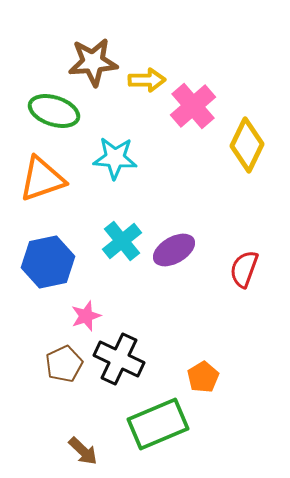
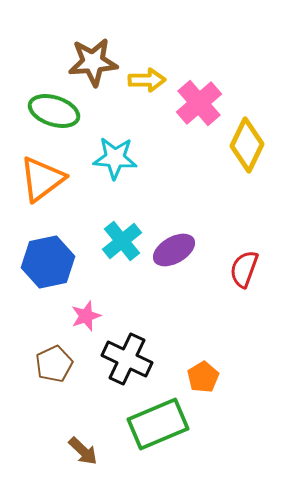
pink cross: moved 6 px right, 3 px up
orange triangle: rotated 18 degrees counterclockwise
black cross: moved 8 px right
brown pentagon: moved 10 px left
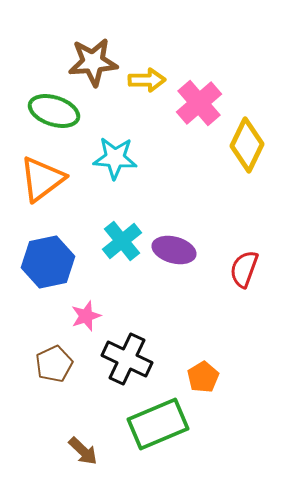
purple ellipse: rotated 45 degrees clockwise
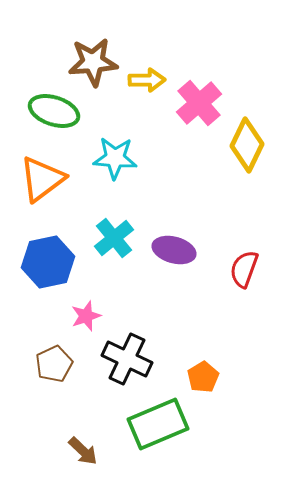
cyan cross: moved 8 px left, 3 px up
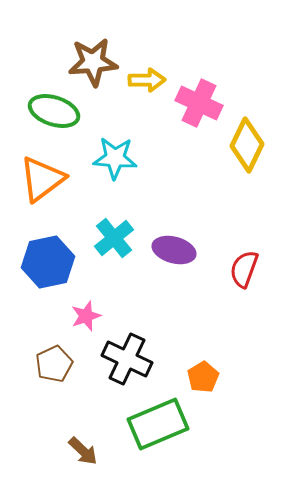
pink cross: rotated 24 degrees counterclockwise
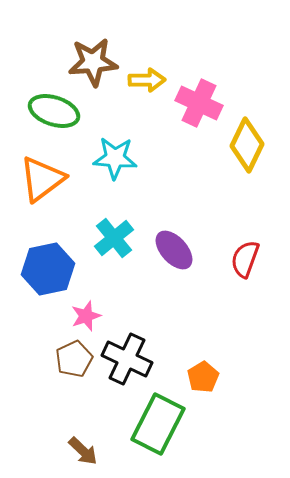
purple ellipse: rotated 33 degrees clockwise
blue hexagon: moved 7 px down
red semicircle: moved 1 px right, 10 px up
brown pentagon: moved 20 px right, 5 px up
green rectangle: rotated 40 degrees counterclockwise
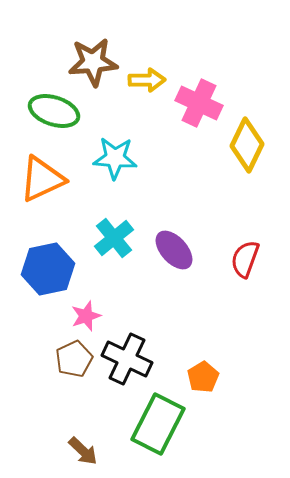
orange triangle: rotated 12 degrees clockwise
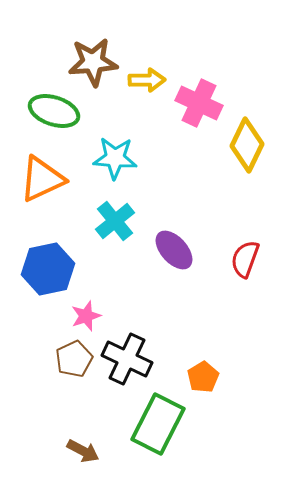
cyan cross: moved 1 px right, 17 px up
brown arrow: rotated 16 degrees counterclockwise
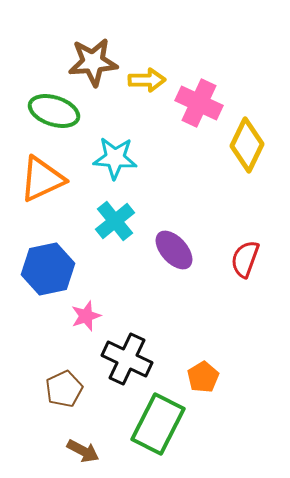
brown pentagon: moved 10 px left, 30 px down
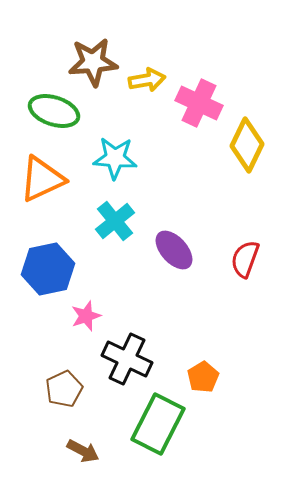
yellow arrow: rotated 9 degrees counterclockwise
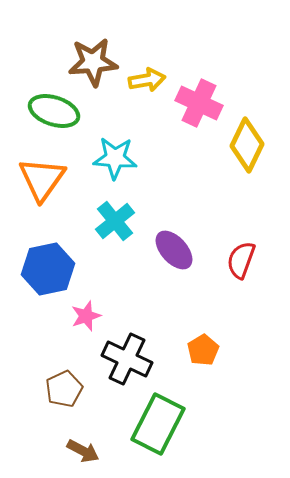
orange triangle: rotated 30 degrees counterclockwise
red semicircle: moved 4 px left, 1 px down
orange pentagon: moved 27 px up
